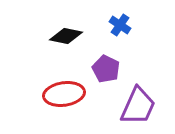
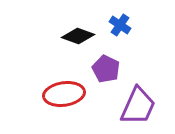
black diamond: moved 12 px right; rotated 8 degrees clockwise
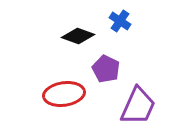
blue cross: moved 4 px up
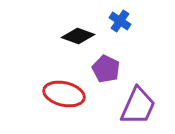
red ellipse: rotated 21 degrees clockwise
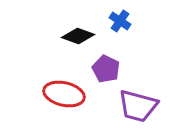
purple trapezoid: rotated 81 degrees clockwise
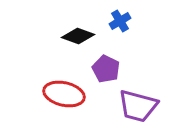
blue cross: rotated 25 degrees clockwise
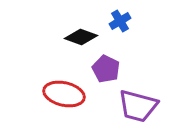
black diamond: moved 3 px right, 1 px down
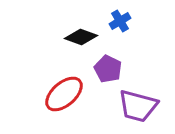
purple pentagon: moved 2 px right
red ellipse: rotated 54 degrees counterclockwise
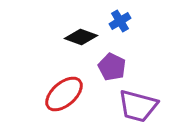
purple pentagon: moved 4 px right, 2 px up
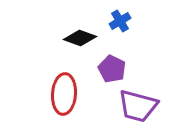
black diamond: moved 1 px left, 1 px down
purple pentagon: moved 2 px down
red ellipse: rotated 45 degrees counterclockwise
